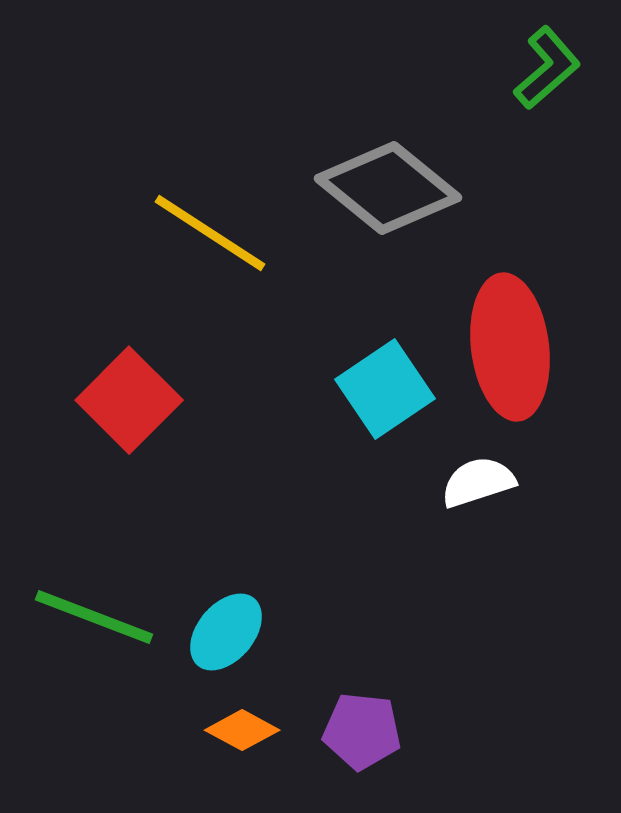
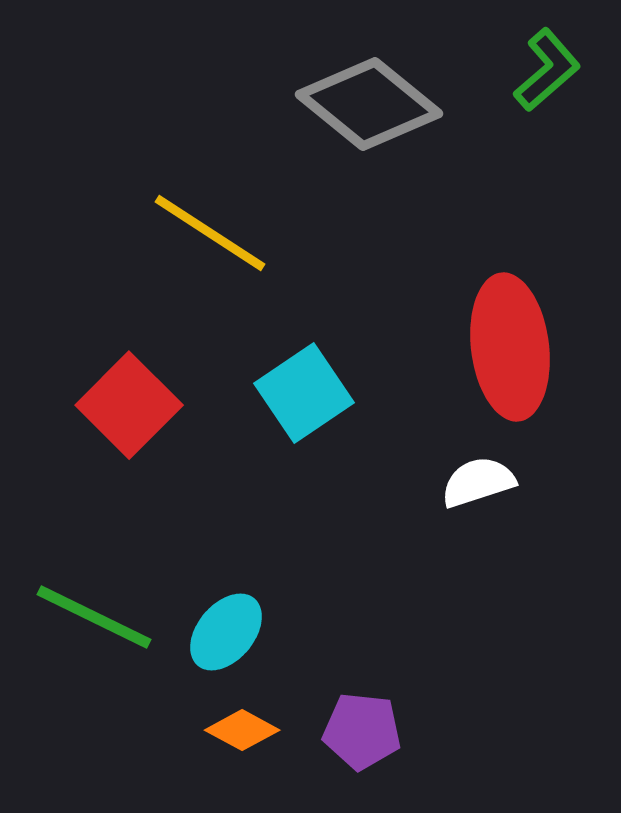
green L-shape: moved 2 px down
gray diamond: moved 19 px left, 84 px up
cyan square: moved 81 px left, 4 px down
red square: moved 5 px down
green line: rotated 5 degrees clockwise
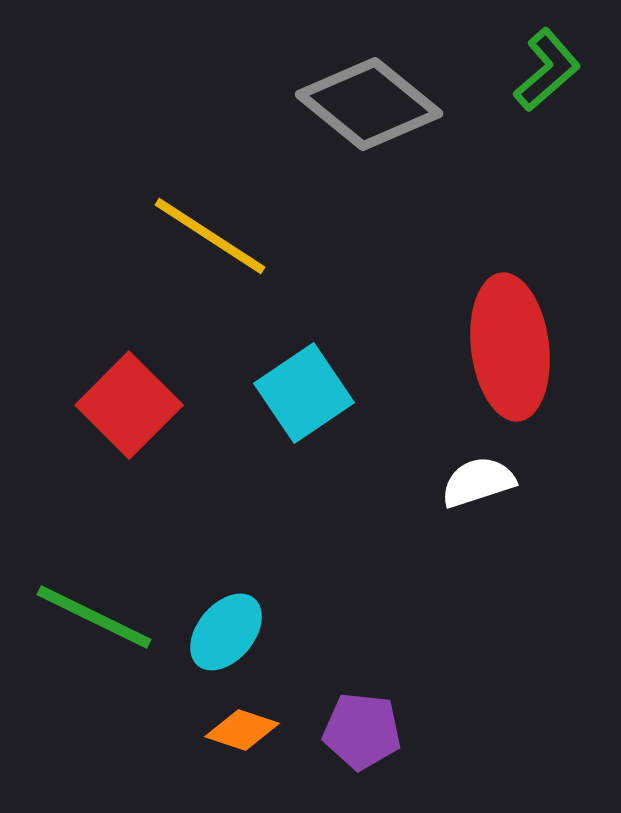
yellow line: moved 3 px down
orange diamond: rotated 10 degrees counterclockwise
